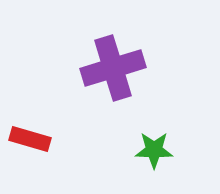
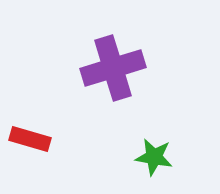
green star: moved 7 px down; rotated 9 degrees clockwise
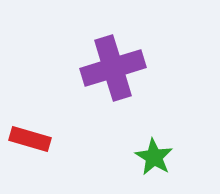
green star: rotated 21 degrees clockwise
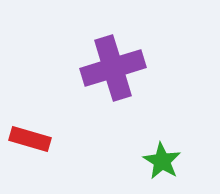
green star: moved 8 px right, 4 px down
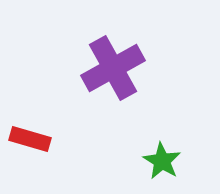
purple cross: rotated 12 degrees counterclockwise
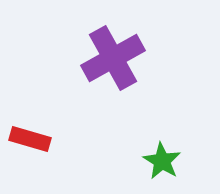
purple cross: moved 10 px up
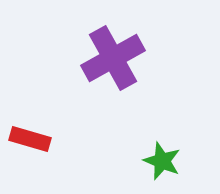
green star: rotated 9 degrees counterclockwise
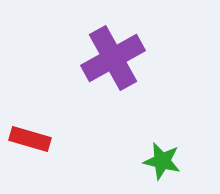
green star: rotated 9 degrees counterclockwise
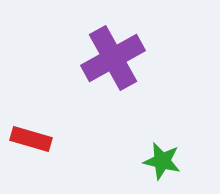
red rectangle: moved 1 px right
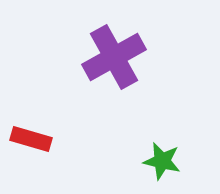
purple cross: moved 1 px right, 1 px up
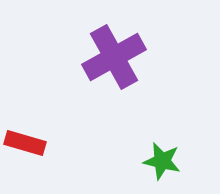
red rectangle: moved 6 px left, 4 px down
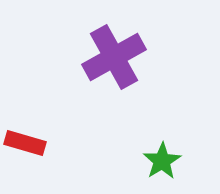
green star: rotated 27 degrees clockwise
